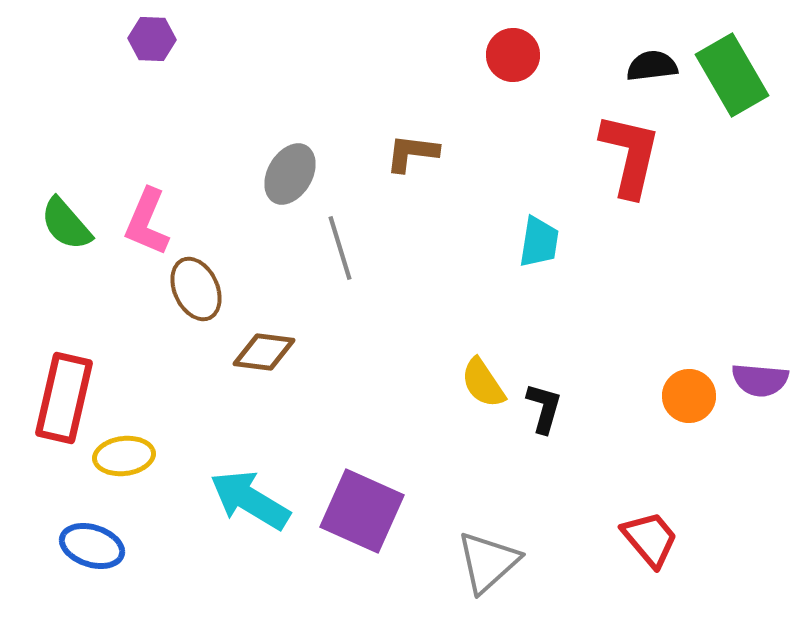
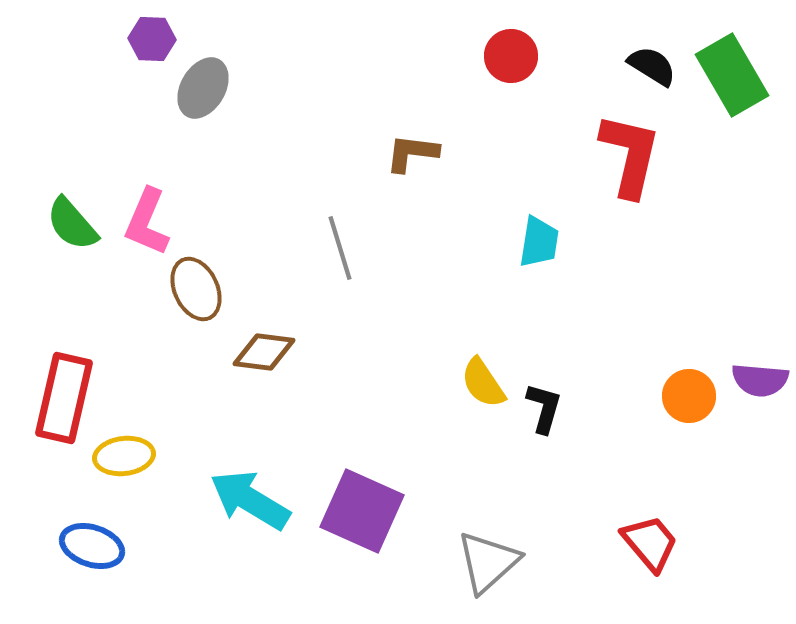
red circle: moved 2 px left, 1 px down
black semicircle: rotated 39 degrees clockwise
gray ellipse: moved 87 px left, 86 px up
green semicircle: moved 6 px right
red trapezoid: moved 4 px down
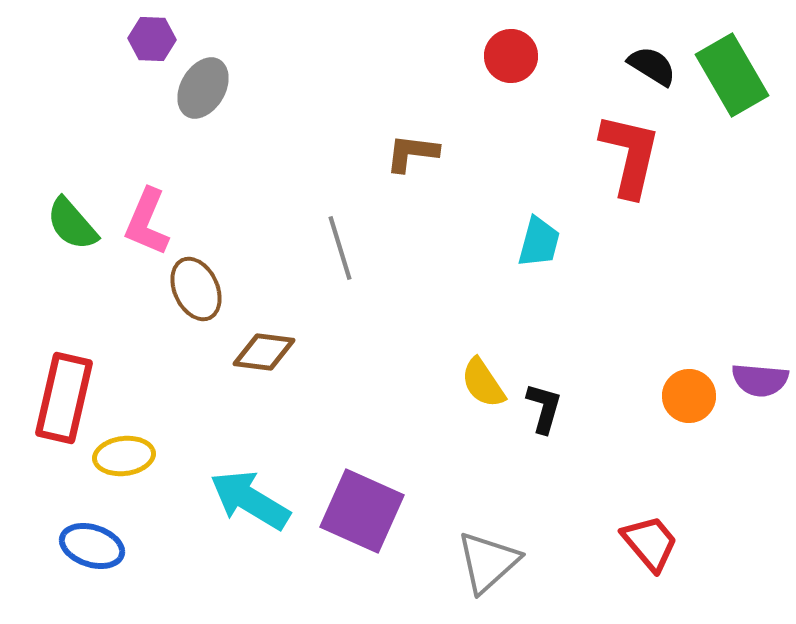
cyan trapezoid: rotated 6 degrees clockwise
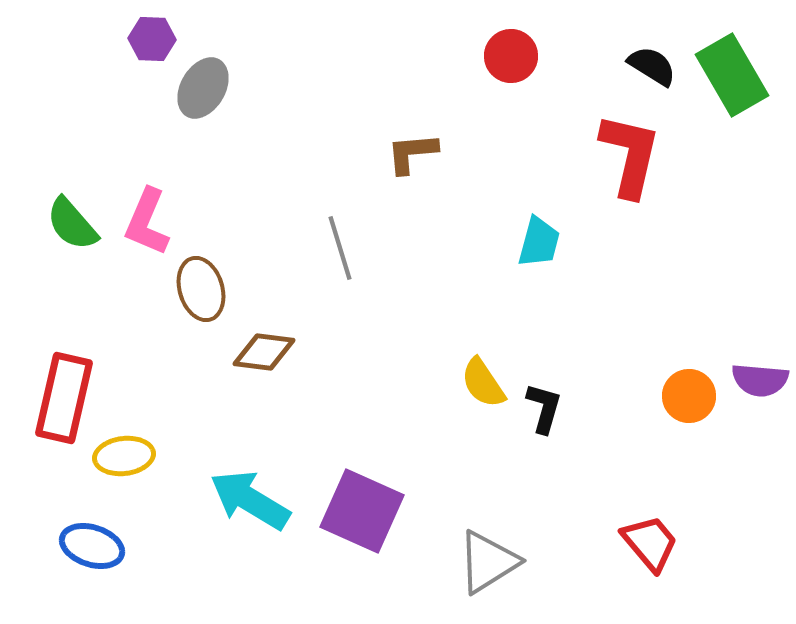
brown L-shape: rotated 12 degrees counterclockwise
brown ellipse: moved 5 px right; rotated 8 degrees clockwise
gray triangle: rotated 10 degrees clockwise
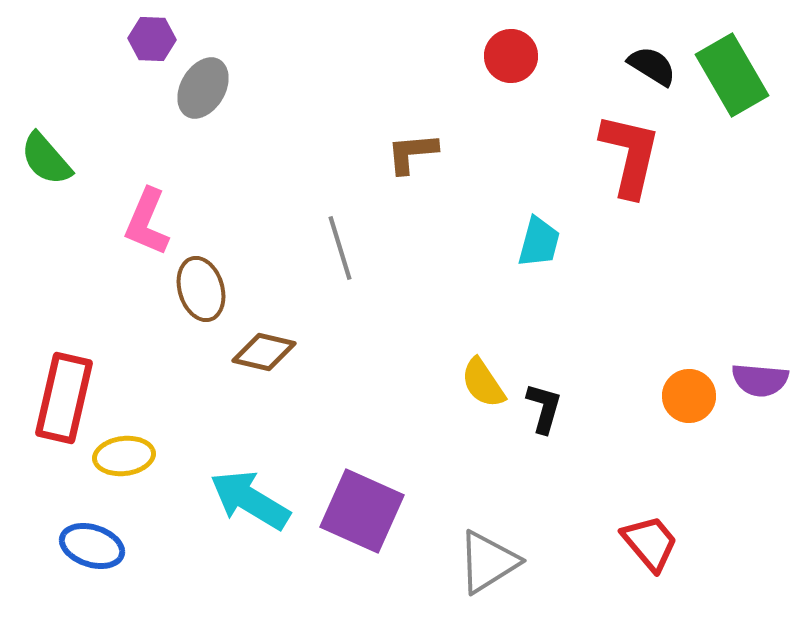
green semicircle: moved 26 px left, 65 px up
brown diamond: rotated 6 degrees clockwise
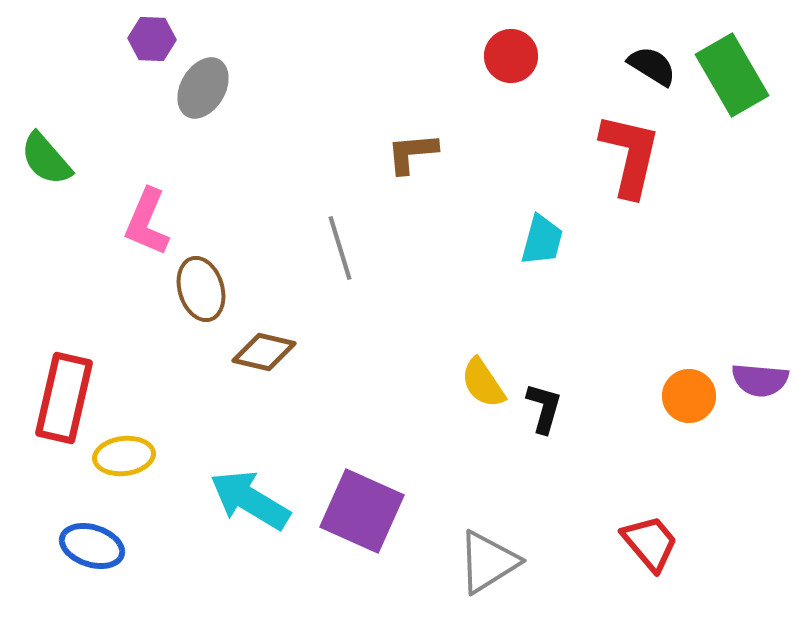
cyan trapezoid: moved 3 px right, 2 px up
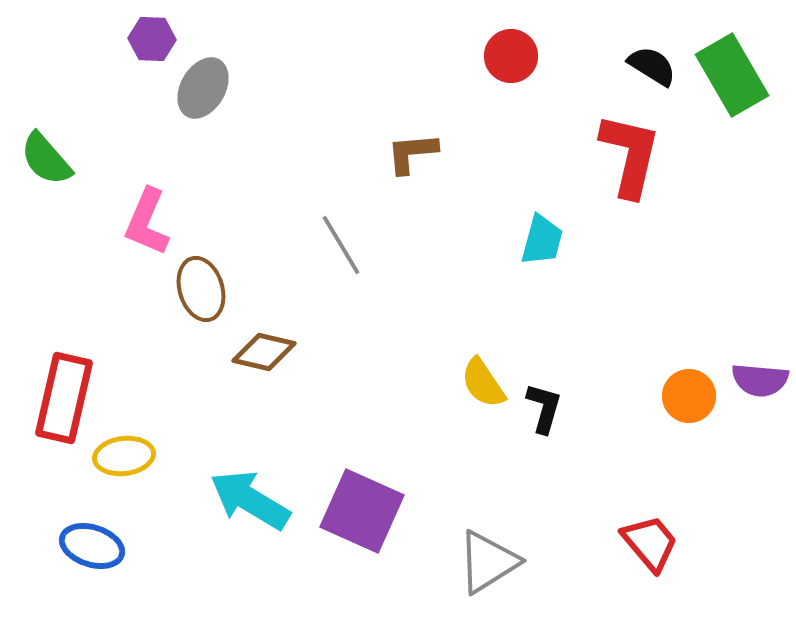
gray line: moved 1 px right, 3 px up; rotated 14 degrees counterclockwise
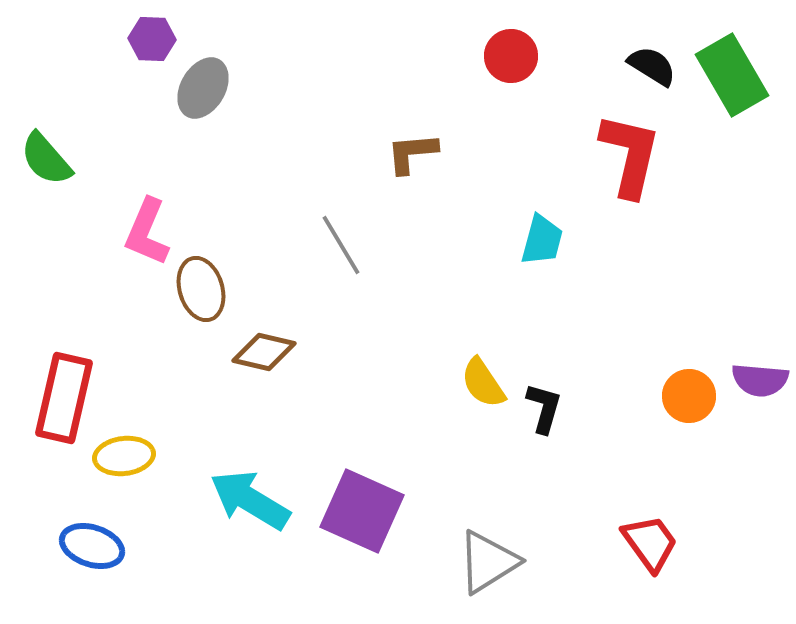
pink L-shape: moved 10 px down
red trapezoid: rotated 4 degrees clockwise
